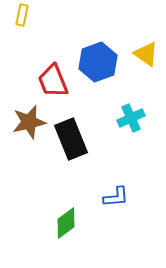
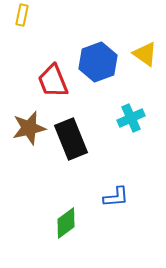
yellow triangle: moved 1 px left
brown star: moved 6 px down
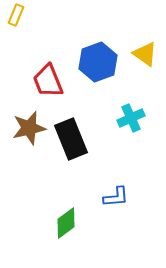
yellow rectangle: moved 6 px left; rotated 10 degrees clockwise
red trapezoid: moved 5 px left
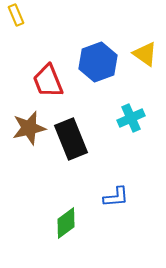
yellow rectangle: rotated 45 degrees counterclockwise
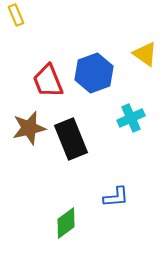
blue hexagon: moved 4 px left, 11 px down
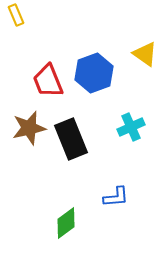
cyan cross: moved 9 px down
